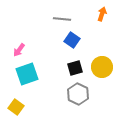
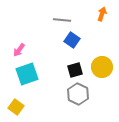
gray line: moved 1 px down
black square: moved 2 px down
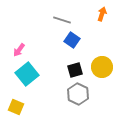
gray line: rotated 12 degrees clockwise
cyan square: rotated 20 degrees counterclockwise
yellow square: rotated 14 degrees counterclockwise
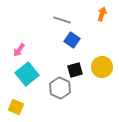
gray hexagon: moved 18 px left, 6 px up
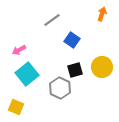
gray line: moved 10 px left; rotated 54 degrees counterclockwise
pink arrow: rotated 24 degrees clockwise
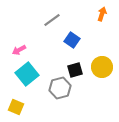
gray hexagon: rotated 20 degrees clockwise
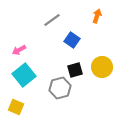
orange arrow: moved 5 px left, 2 px down
cyan square: moved 3 px left, 1 px down
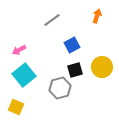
blue square: moved 5 px down; rotated 28 degrees clockwise
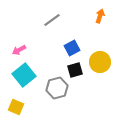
orange arrow: moved 3 px right
blue square: moved 3 px down
yellow circle: moved 2 px left, 5 px up
gray hexagon: moved 3 px left
